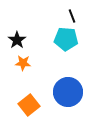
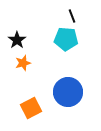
orange star: rotated 21 degrees counterclockwise
orange square: moved 2 px right, 3 px down; rotated 10 degrees clockwise
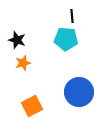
black line: rotated 16 degrees clockwise
black star: rotated 18 degrees counterclockwise
blue circle: moved 11 px right
orange square: moved 1 px right, 2 px up
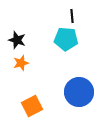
orange star: moved 2 px left
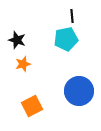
cyan pentagon: rotated 15 degrees counterclockwise
orange star: moved 2 px right, 1 px down
blue circle: moved 1 px up
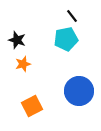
black line: rotated 32 degrees counterclockwise
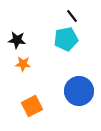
black star: rotated 12 degrees counterclockwise
orange star: rotated 21 degrees clockwise
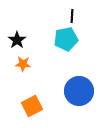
black line: rotated 40 degrees clockwise
black star: rotated 30 degrees clockwise
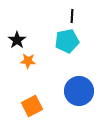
cyan pentagon: moved 1 px right, 2 px down
orange star: moved 5 px right, 3 px up
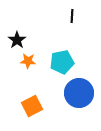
cyan pentagon: moved 5 px left, 21 px down
blue circle: moved 2 px down
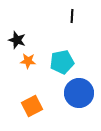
black star: rotated 18 degrees counterclockwise
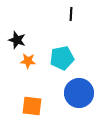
black line: moved 1 px left, 2 px up
cyan pentagon: moved 4 px up
orange square: rotated 35 degrees clockwise
